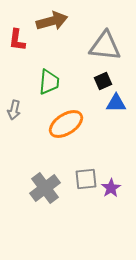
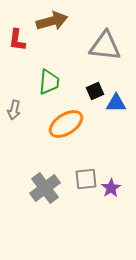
black square: moved 8 px left, 10 px down
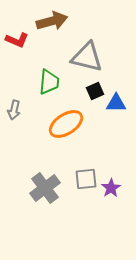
red L-shape: rotated 75 degrees counterclockwise
gray triangle: moved 18 px left, 11 px down; rotated 8 degrees clockwise
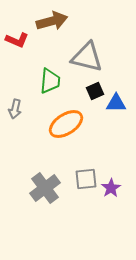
green trapezoid: moved 1 px right, 1 px up
gray arrow: moved 1 px right, 1 px up
